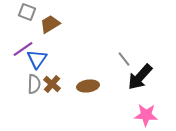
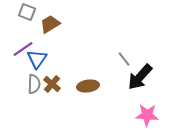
pink star: moved 1 px right
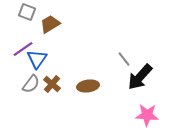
gray semicircle: moved 3 px left; rotated 36 degrees clockwise
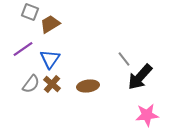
gray square: moved 3 px right
blue triangle: moved 13 px right
pink star: rotated 10 degrees counterclockwise
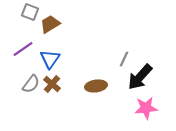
gray line: rotated 63 degrees clockwise
brown ellipse: moved 8 px right
pink star: moved 1 px left, 7 px up
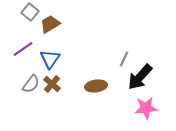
gray square: rotated 18 degrees clockwise
